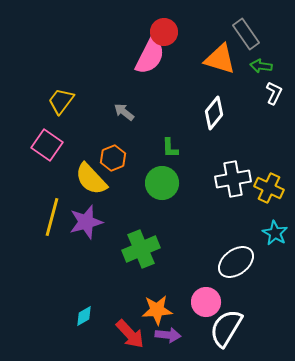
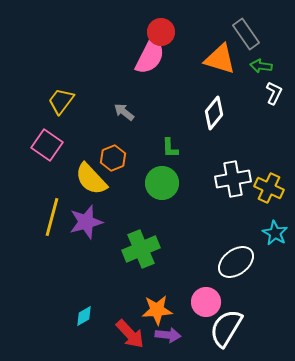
red circle: moved 3 px left
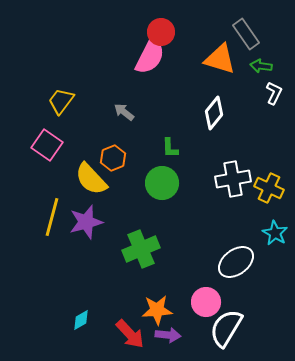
cyan diamond: moved 3 px left, 4 px down
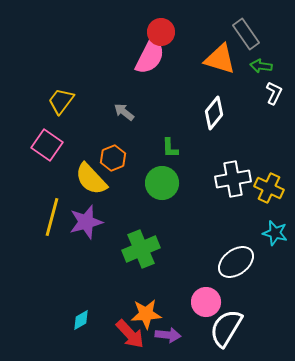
cyan star: rotated 15 degrees counterclockwise
orange star: moved 11 px left, 4 px down
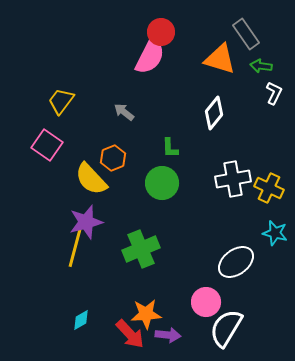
yellow line: moved 23 px right, 31 px down
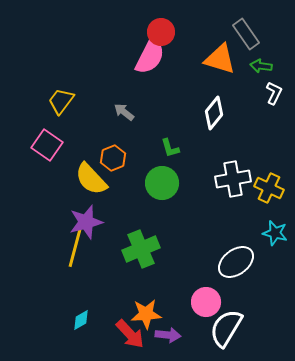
green L-shape: rotated 15 degrees counterclockwise
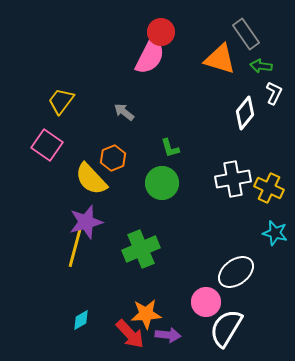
white diamond: moved 31 px right
white ellipse: moved 10 px down
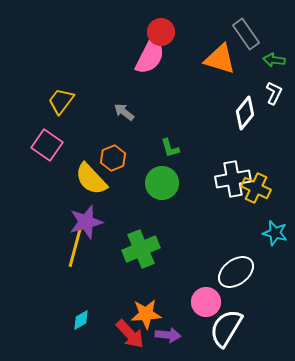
green arrow: moved 13 px right, 6 px up
yellow cross: moved 13 px left
